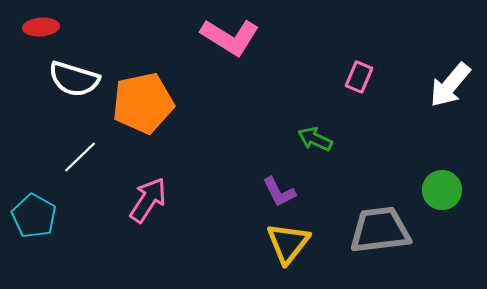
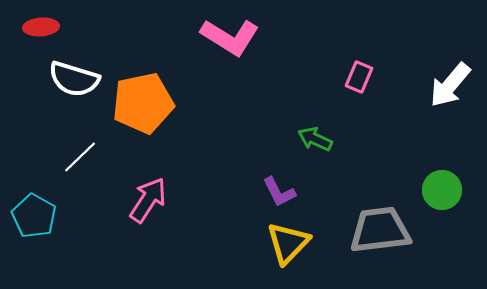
yellow triangle: rotated 6 degrees clockwise
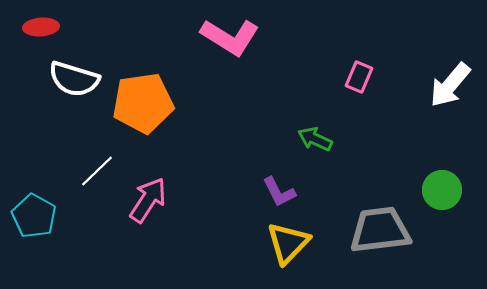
orange pentagon: rotated 4 degrees clockwise
white line: moved 17 px right, 14 px down
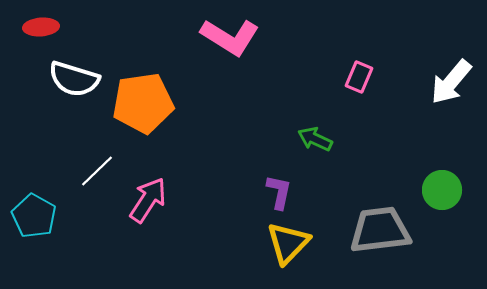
white arrow: moved 1 px right, 3 px up
purple L-shape: rotated 141 degrees counterclockwise
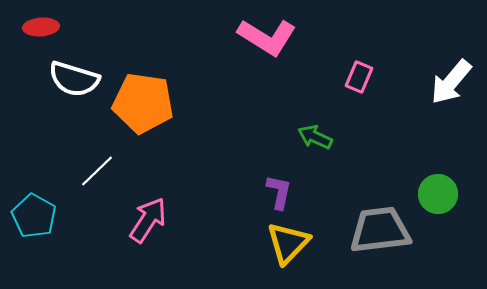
pink L-shape: moved 37 px right
orange pentagon: rotated 16 degrees clockwise
green arrow: moved 2 px up
green circle: moved 4 px left, 4 px down
pink arrow: moved 20 px down
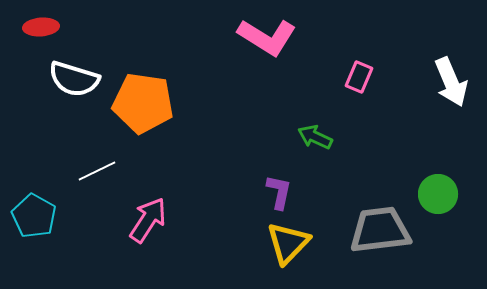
white arrow: rotated 63 degrees counterclockwise
white line: rotated 18 degrees clockwise
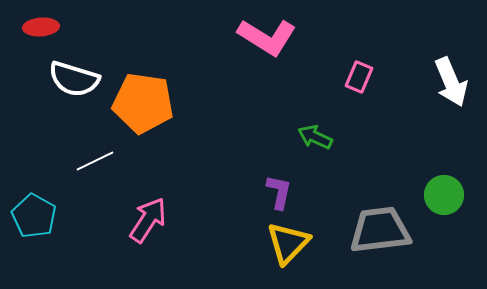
white line: moved 2 px left, 10 px up
green circle: moved 6 px right, 1 px down
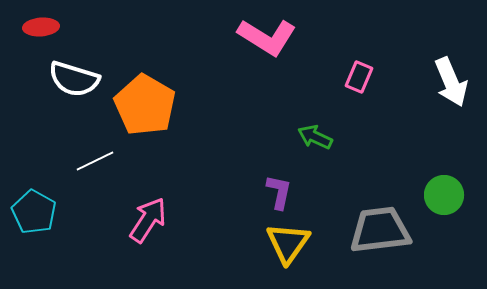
orange pentagon: moved 2 px right, 2 px down; rotated 22 degrees clockwise
cyan pentagon: moved 4 px up
yellow triangle: rotated 9 degrees counterclockwise
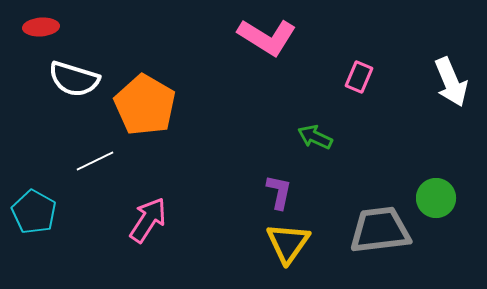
green circle: moved 8 px left, 3 px down
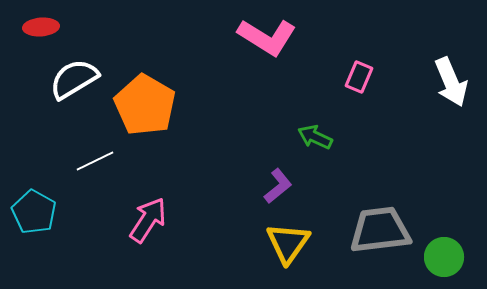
white semicircle: rotated 132 degrees clockwise
purple L-shape: moved 1 px left, 6 px up; rotated 39 degrees clockwise
green circle: moved 8 px right, 59 px down
